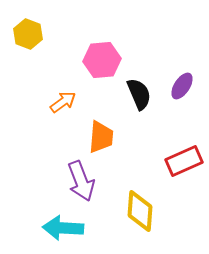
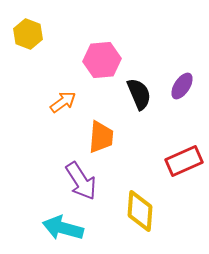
purple arrow: rotated 12 degrees counterclockwise
cyan arrow: rotated 12 degrees clockwise
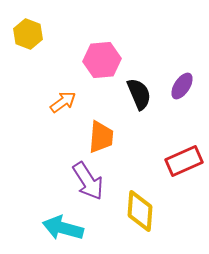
purple arrow: moved 7 px right
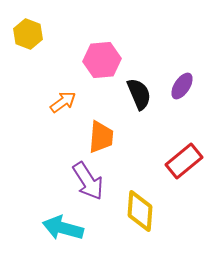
red rectangle: rotated 15 degrees counterclockwise
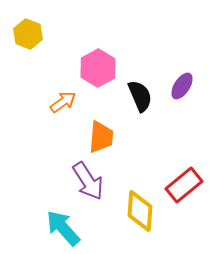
pink hexagon: moved 4 px left, 8 px down; rotated 24 degrees counterclockwise
black semicircle: moved 1 px right, 2 px down
red rectangle: moved 24 px down
cyan arrow: rotated 33 degrees clockwise
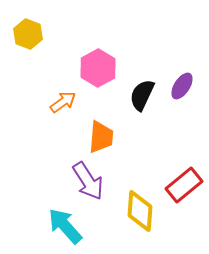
black semicircle: moved 2 px right, 1 px up; rotated 132 degrees counterclockwise
cyan arrow: moved 2 px right, 2 px up
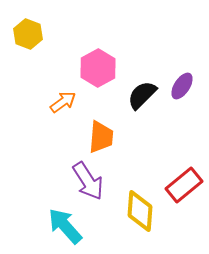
black semicircle: rotated 20 degrees clockwise
